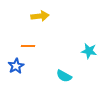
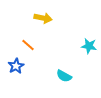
yellow arrow: moved 3 px right, 2 px down; rotated 18 degrees clockwise
orange line: moved 1 px up; rotated 40 degrees clockwise
cyan star: moved 5 px up
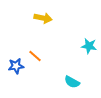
orange line: moved 7 px right, 11 px down
blue star: rotated 21 degrees clockwise
cyan semicircle: moved 8 px right, 6 px down
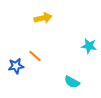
yellow arrow: rotated 24 degrees counterclockwise
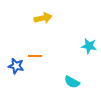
orange line: rotated 40 degrees counterclockwise
blue star: rotated 21 degrees clockwise
